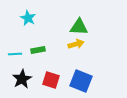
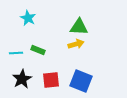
green rectangle: rotated 32 degrees clockwise
cyan line: moved 1 px right, 1 px up
red square: rotated 24 degrees counterclockwise
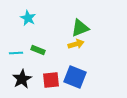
green triangle: moved 1 px right, 1 px down; rotated 24 degrees counterclockwise
blue square: moved 6 px left, 4 px up
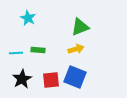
green triangle: moved 1 px up
yellow arrow: moved 5 px down
green rectangle: rotated 16 degrees counterclockwise
